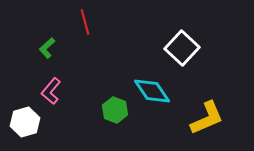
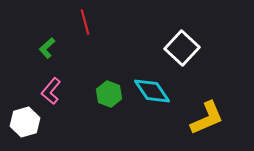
green hexagon: moved 6 px left, 16 px up
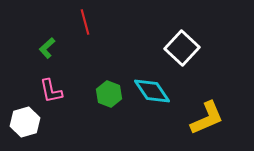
pink L-shape: rotated 52 degrees counterclockwise
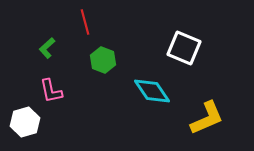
white square: moved 2 px right; rotated 20 degrees counterclockwise
green hexagon: moved 6 px left, 34 px up
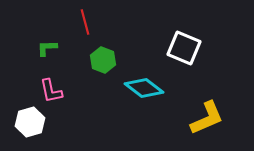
green L-shape: rotated 40 degrees clockwise
cyan diamond: moved 8 px left, 3 px up; rotated 18 degrees counterclockwise
white hexagon: moved 5 px right
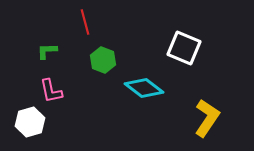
green L-shape: moved 3 px down
yellow L-shape: rotated 33 degrees counterclockwise
